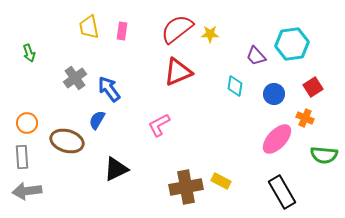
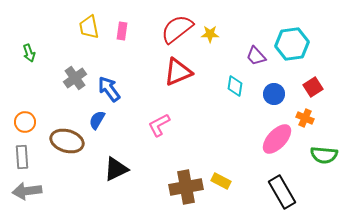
orange circle: moved 2 px left, 1 px up
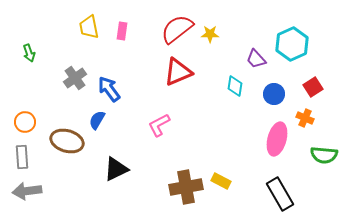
cyan hexagon: rotated 16 degrees counterclockwise
purple trapezoid: moved 3 px down
pink ellipse: rotated 28 degrees counterclockwise
black rectangle: moved 2 px left, 2 px down
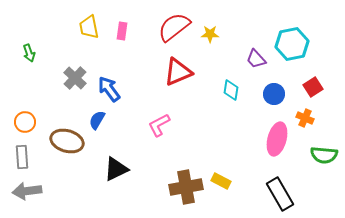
red semicircle: moved 3 px left, 2 px up
cyan hexagon: rotated 12 degrees clockwise
gray cross: rotated 10 degrees counterclockwise
cyan diamond: moved 4 px left, 4 px down
